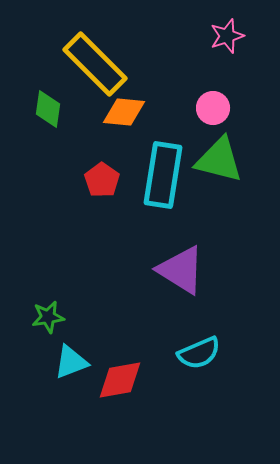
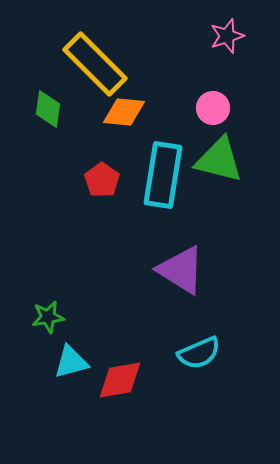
cyan triangle: rotated 6 degrees clockwise
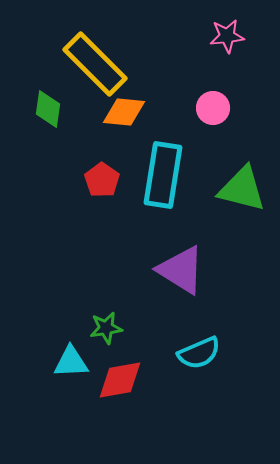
pink star: rotated 12 degrees clockwise
green triangle: moved 23 px right, 29 px down
green star: moved 58 px right, 11 px down
cyan triangle: rotated 12 degrees clockwise
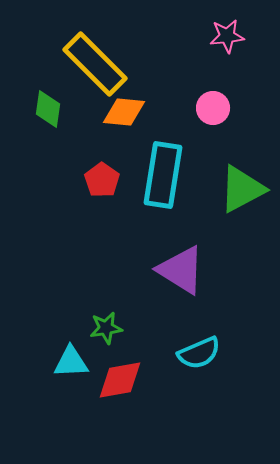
green triangle: rotated 42 degrees counterclockwise
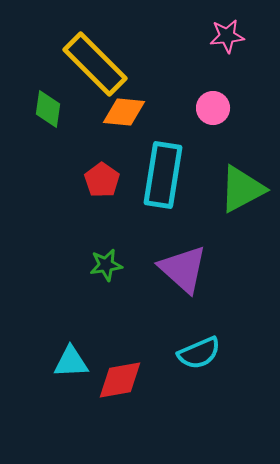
purple triangle: moved 2 px right, 1 px up; rotated 10 degrees clockwise
green star: moved 63 px up
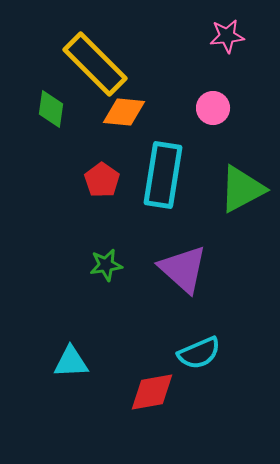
green diamond: moved 3 px right
red diamond: moved 32 px right, 12 px down
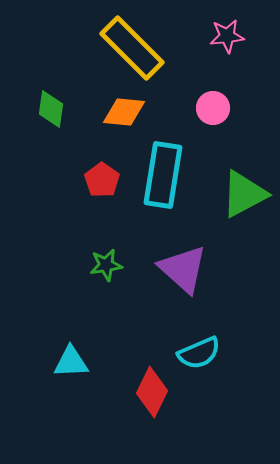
yellow rectangle: moved 37 px right, 16 px up
green triangle: moved 2 px right, 5 px down
red diamond: rotated 54 degrees counterclockwise
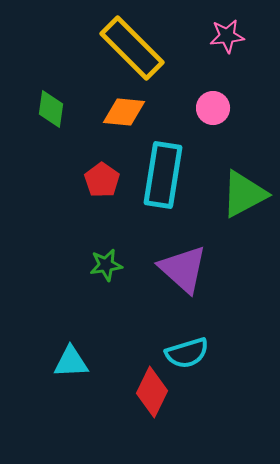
cyan semicircle: moved 12 px left; rotated 6 degrees clockwise
